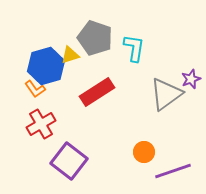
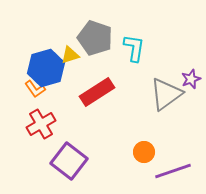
blue hexagon: moved 2 px down
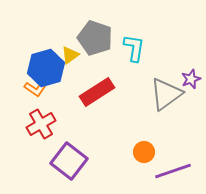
yellow triangle: rotated 18 degrees counterclockwise
orange L-shape: rotated 20 degrees counterclockwise
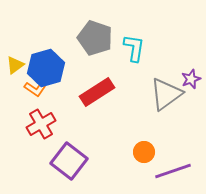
yellow triangle: moved 55 px left, 10 px down
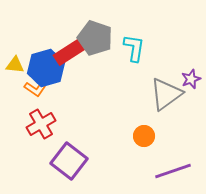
yellow triangle: rotated 42 degrees clockwise
red rectangle: moved 26 px left, 41 px up
orange circle: moved 16 px up
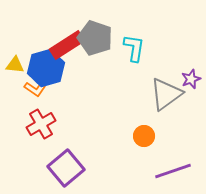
red rectangle: moved 4 px left, 6 px up
purple square: moved 3 px left, 7 px down; rotated 12 degrees clockwise
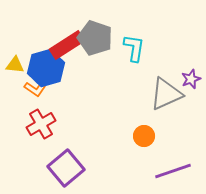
gray triangle: rotated 12 degrees clockwise
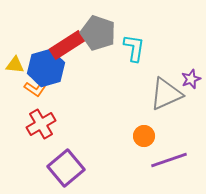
gray pentagon: moved 3 px right, 5 px up
purple line: moved 4 px left, 11 px up
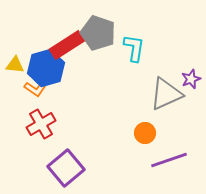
orange circle: moved 1 px right, 3 px up
